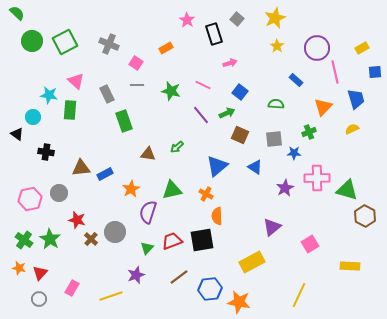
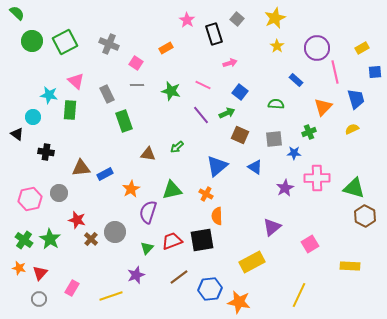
green triangle at (347, 190): moved 7 px right, 2 px up
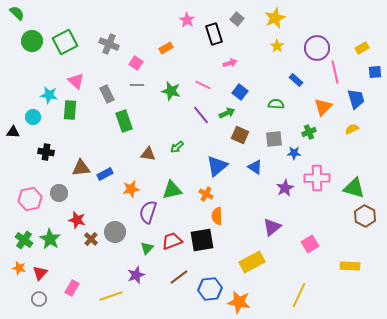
black triangle at (17, 134): moved 4 px left, 2 px up; rotated 32 degrees counterclockwise
orange star at (131, 189): rotated 18 degrees clockwise
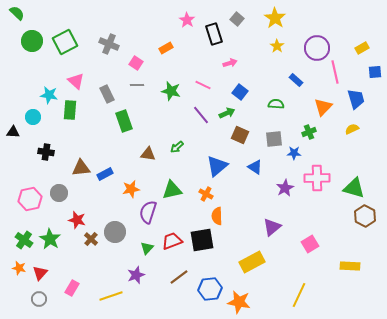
yellow star at (275, 18): rotated 15 degrees counterclockwise
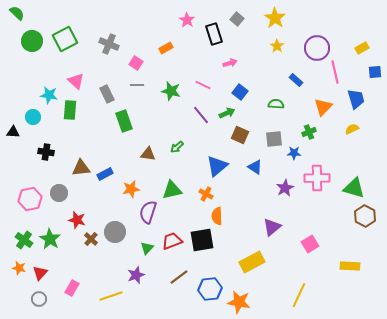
green square at (65, 42): moved 3 px up
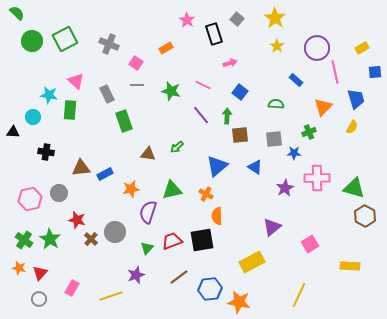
green arrow at (227, 113): moved 3 px down; rotated 63 degrees counterclockwise
yellow semicircle at (352, 129): moved 2 px up; rotated 144 degrees clockwise
brown square at (240, 135): rotated 30 degrees counterclockwise
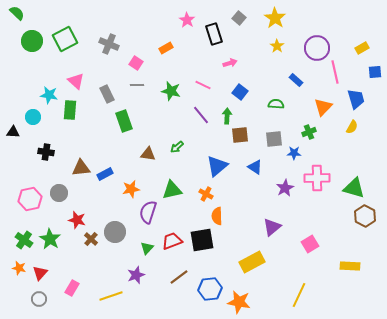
gray square at (237, 19): moved 2 px right, 1 px up
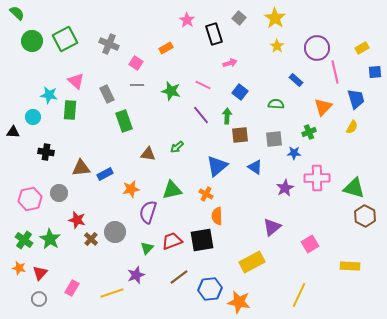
yellow line at (111, 296): moved 1 px right, 3 px up
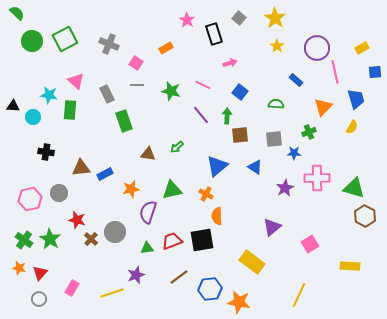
black triangle at (13, 132): moved 26 px up
green triangle at (147, 248): rotated 40 degrees clockwise
yellow rectangle at (252, 262): rotated 65 degrees clockwise
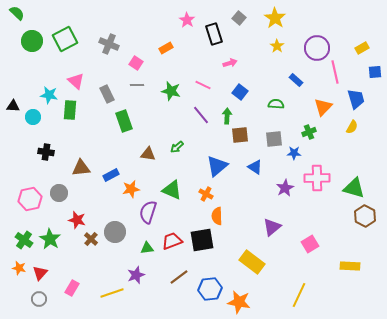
blue rectangle at (105, 174): moved 6 px right, 1 px down
green triangle at (172, 190): rotated 35 degrees clockwise
